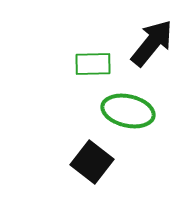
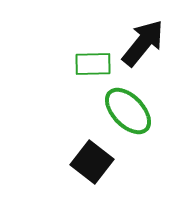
black arrow: moved 9 px left
green ellipse: rotated 33 degrees clockwise
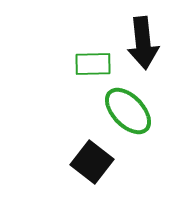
black arrow: rotated 135 degrees clockwise
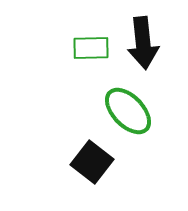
green rectangle: moved 2 px left, 16 px up
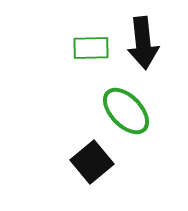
green ellipse: moved 2 px left
black square: rotated 12 degrees clockwise
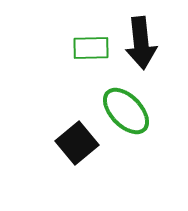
black arrow: moved 2 px left
black square: moved 15 px left, 19 px up
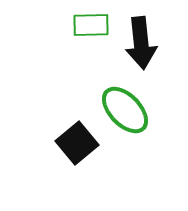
green rectangle: moved 23 px up
green ellipse: moved 1 px left, 1 px up
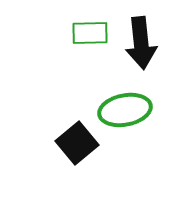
green rectangle: moved 1 px left, 8 px down
green ellipse: rotated 57 degrees counterclockwise
